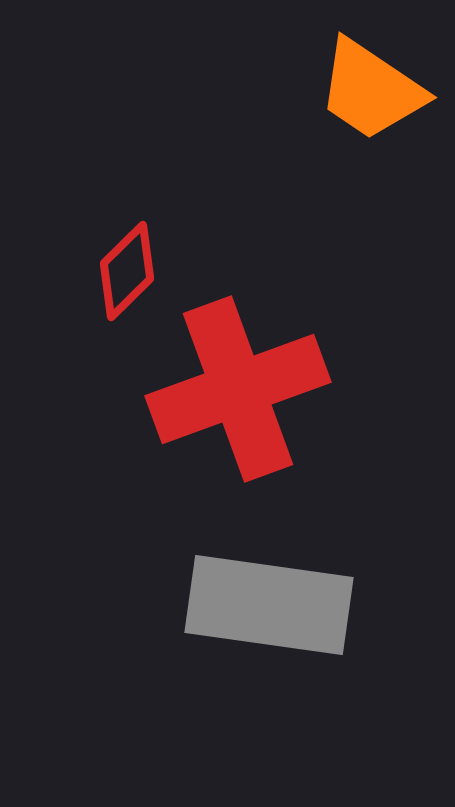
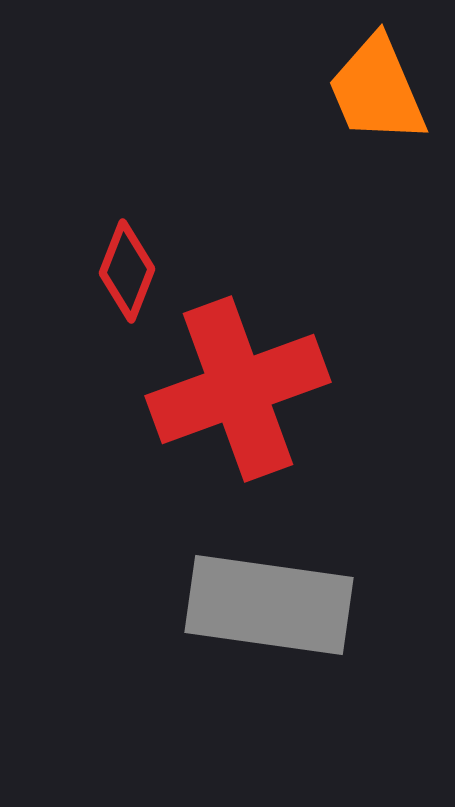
orange trapezoid: moved 6 px right; rotated 33 degrees clockwise
red diamond: rotated 24 degrees counterclockwise
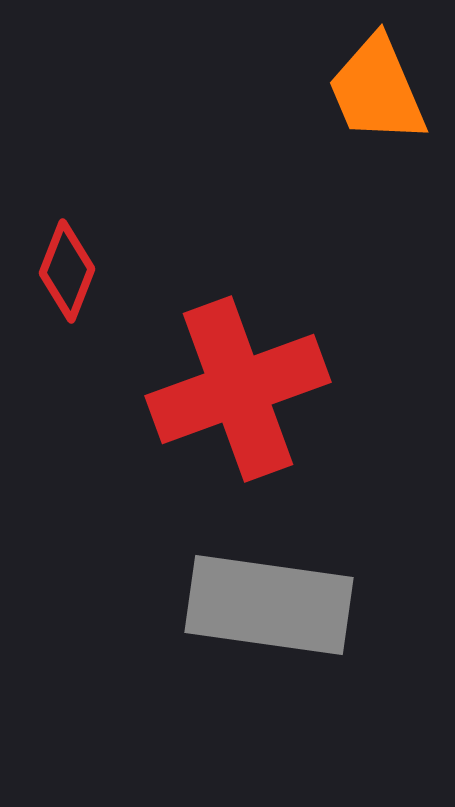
red diamond: moved 60 px left
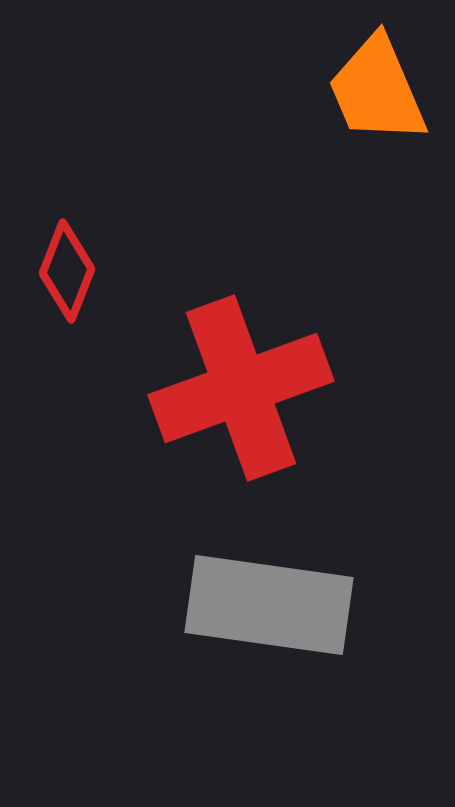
red cross: moved 3 px right, 1 px up
